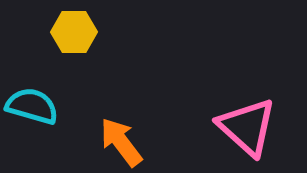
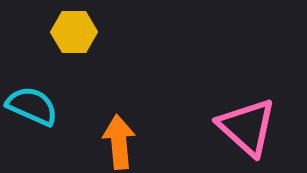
cyan semicircle: rotated 8 degrees clockwise
orange arrow: moved 2 px left; rotated 32 degrees clockwise
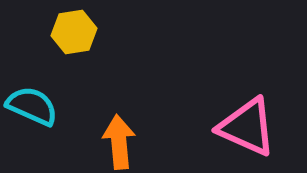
yellow hexagon: rotated 9 degrees counterclockwise
pink triangle: rotated 18 degrees counterclockwise
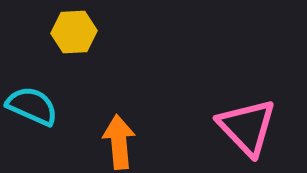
yellow hexagon: rotated 6 degrees clockwise
pink triangle: rotated 22 degrees clockwise
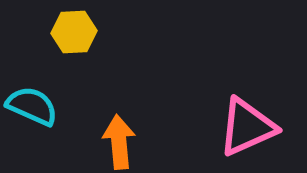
pink triangle: rotated 50 degrees clockwise
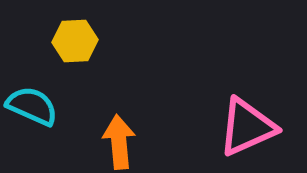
yellow hexagon: moved 1 px right, 9 px down
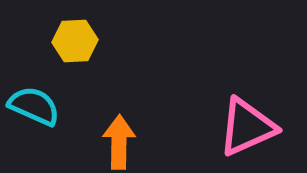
cyan semicircle: moved 2 px right
orange arrow: rotated 6 degrees clockwise
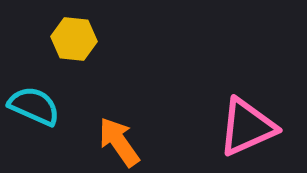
yellow hexagon: moved 1 px left, 2 px up; rotated 9 degrees clockwise
orange arrow: rotated 36 degrees counterclockwise
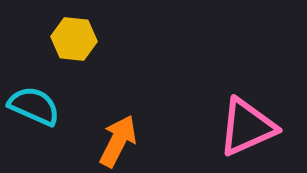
orange arrow: moved 1 px left, 1 px up; rotated 62 degrees clockwise
